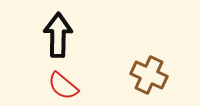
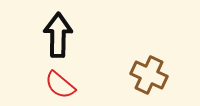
red semicircle: moved 3 px left, 1 px up
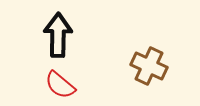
brown cross: moved 9 px up
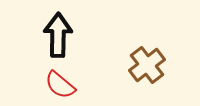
brown cross: moved 2 px left, 1 px up; rotated 27 degrees clockwise
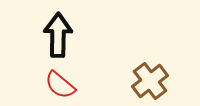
brown cross: moved 3 px right, 16 px down
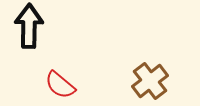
black arrow: moved 29 px left, 9 px up
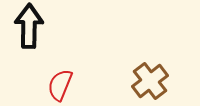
red semicircle: rotated 72 degrees clockwise
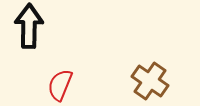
brown cross: rotated 18 degrees counterclockwise
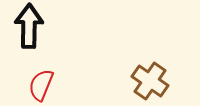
red semicircle: moved 19 px left
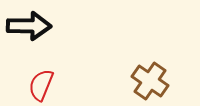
black arrow: rotated 90 degrees clockwise
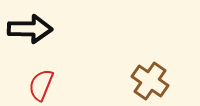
black arrow: moved 1 px right, 3 px down
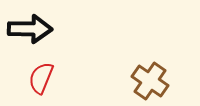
red semicircle: moved 7 px up
